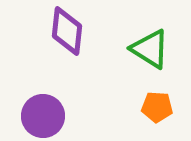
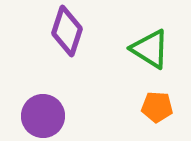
purple diamond: rotated 12 degrees clockwise
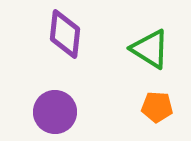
purple diamond: moved 2 px left, 3 px down; rotated 12 degrees counterclockwise
purple circle: moved 12 px right, 4 px up
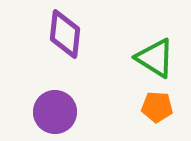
green triangle: moved 5 px right, 9 px down
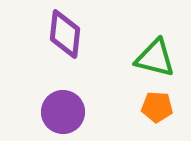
green triangle: rotated 18 degrees counterclockwise
purple circle: moved 8 px right
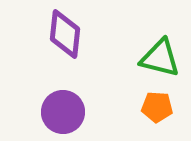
green triangle: moved 5 px right
